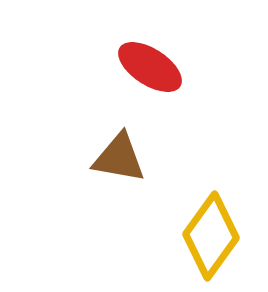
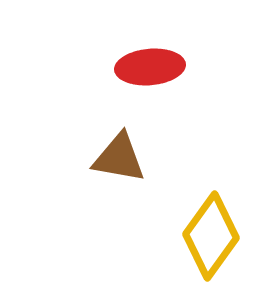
red ellipse: rotated 38 degrees counterclockwise
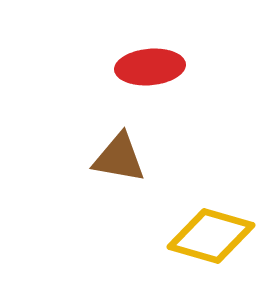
yellow diamond: rotated 70 degrees clockwise
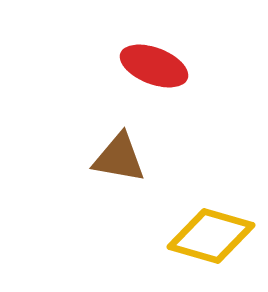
red ellipse: moved 4 px right, 1 px up; rotated 26 degrees clockwise
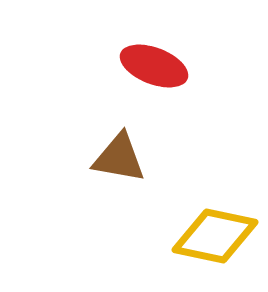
yellow diamond: moved 4 px right; rotated 4 degrees counterclockwise
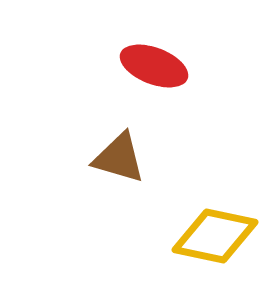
brown triangle: rotated 6 degrees clockwise
